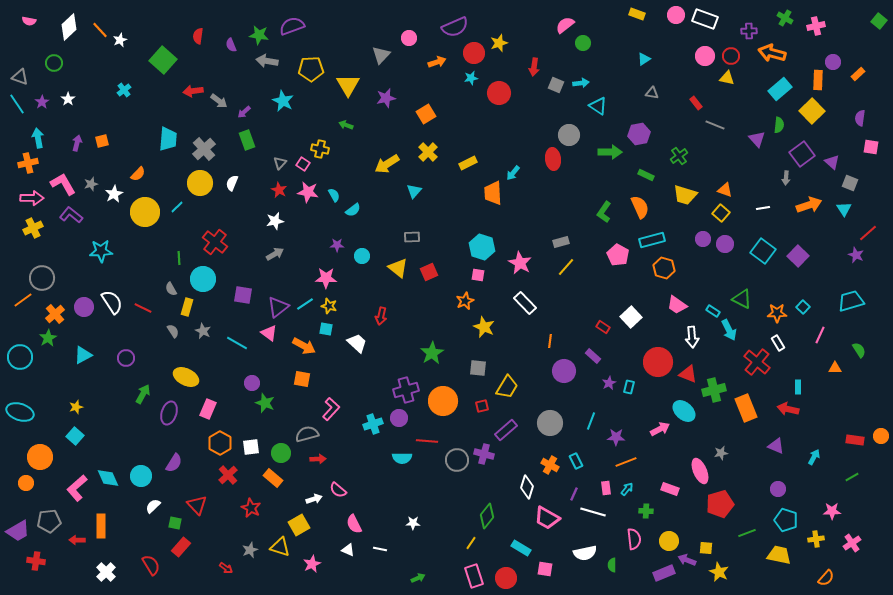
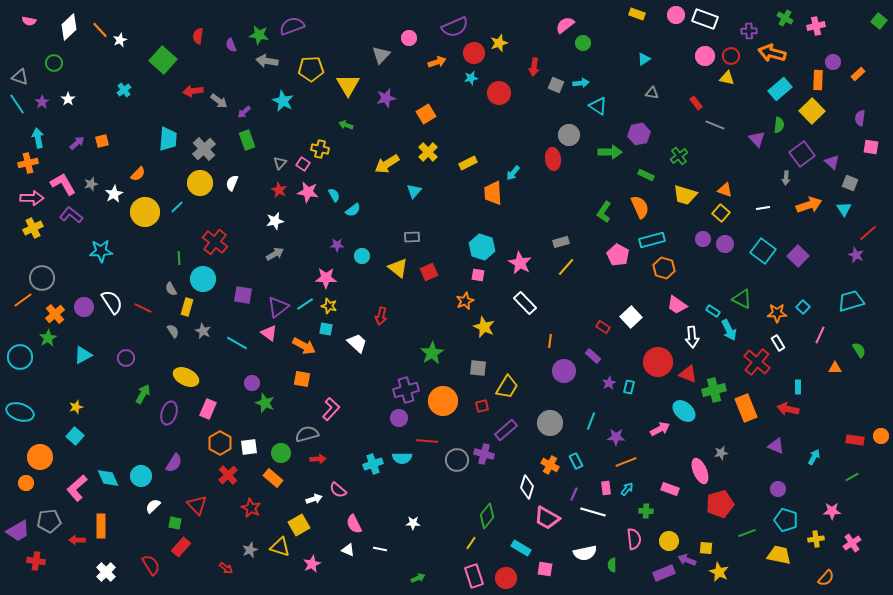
purple arrow at (77, 143): rotated 35 degrees clockwise
cyan cross at (373, 424): moved 40 px down
white square at (251, 447): moved 2 px left
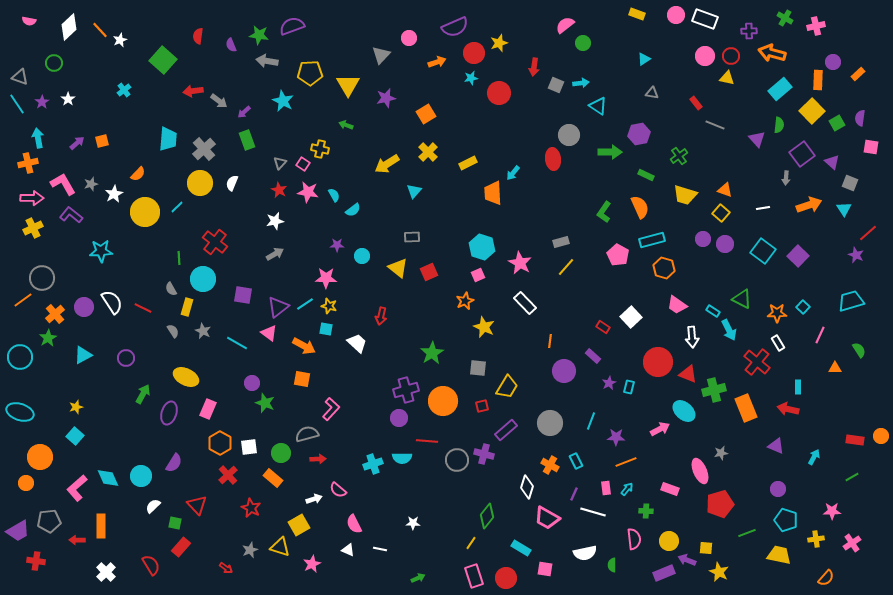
green square at (879, 21): moved 42 px left, 102 px down; rotated 21 degrees clockwise
yellow pentagon at (311, 69): moved 1 px left, 4 px down
pink square at (478, 275): rotated 32 degrees counterclockwise
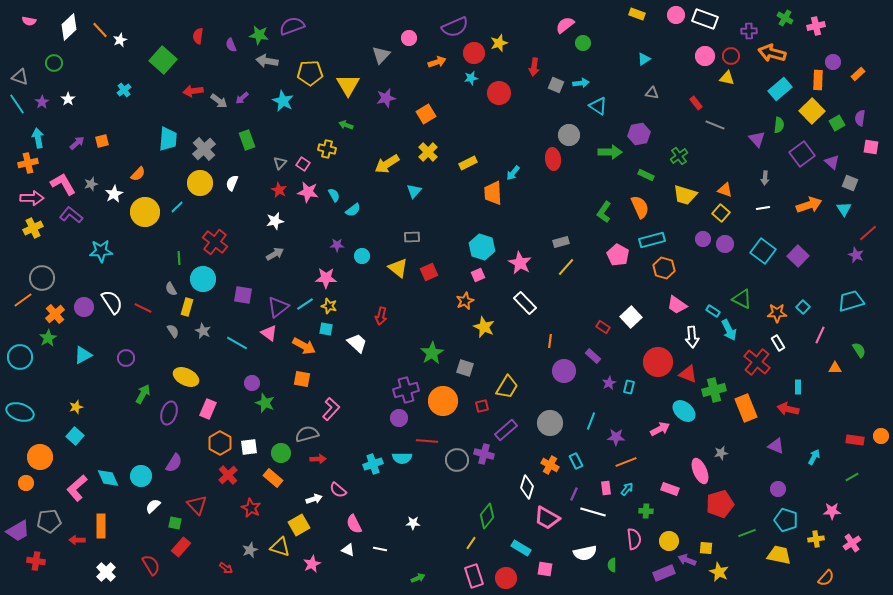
purple arrow at (244, 112): moved 2 px left, 14 px up
yellow cross at (320, 149): moved 7 px right
gray arrow at (786, 178): moved 21 px left
gray square at (478, 368): moved 13 px left; rotated 12 degrees clockwise
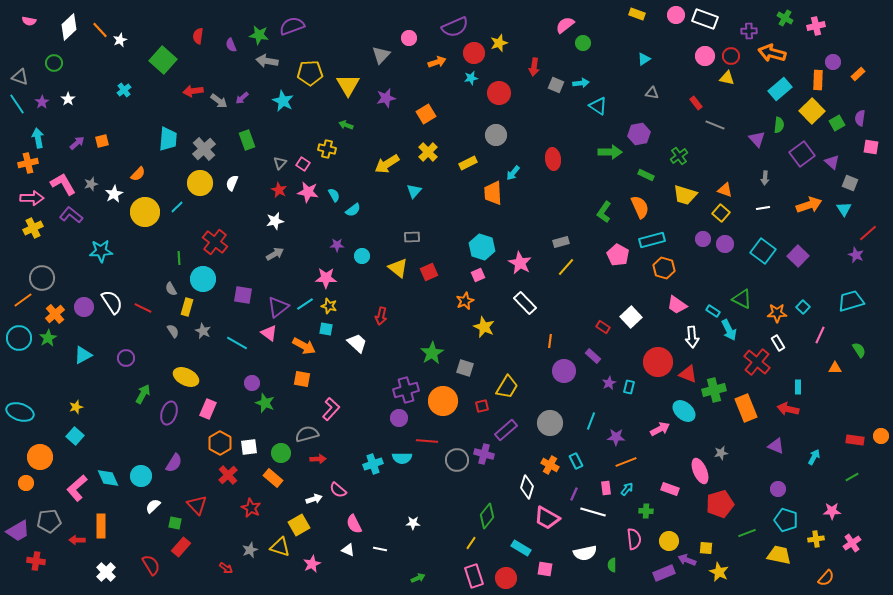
gray circle at (569, 135): moved 73 px left
cyan circle at (20, 357): moved 1 px left, 19 px up
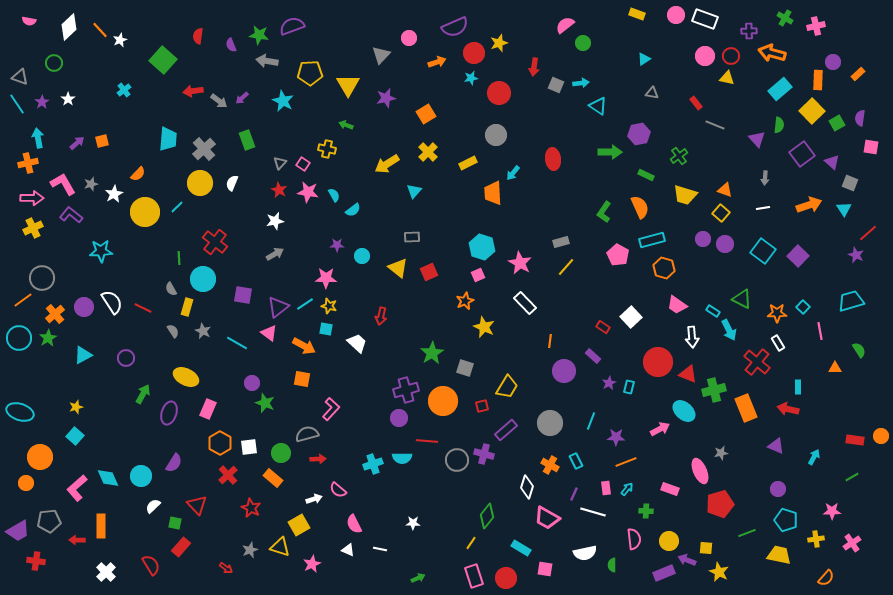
pink line at (820, 335): moved 4 px up; rotated 36 degrees counterclockwise
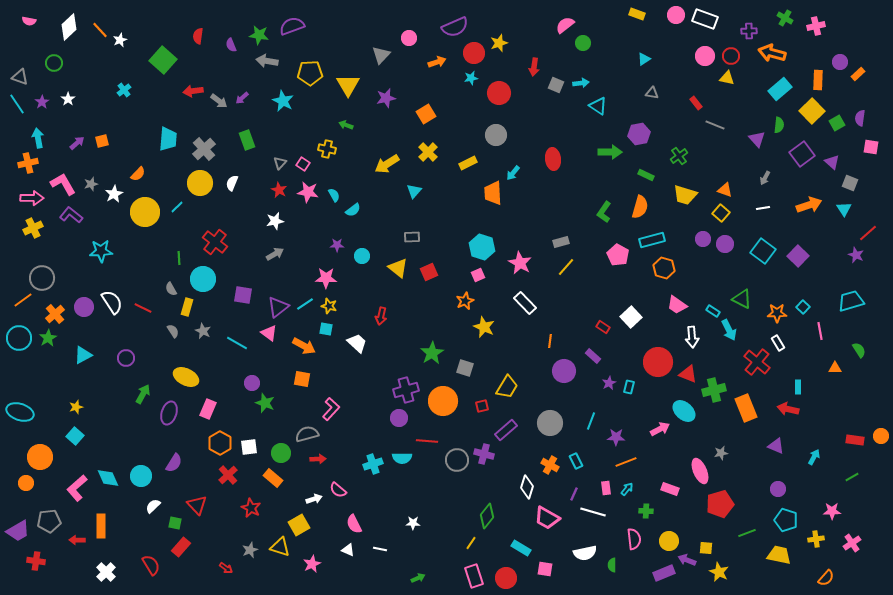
purple circle at (833, 62): moved 7 px right
gray arrow at (765, 178): rotated 24 degrees clockwise
orange semicircle at (640, 207): rotated 40 degrees clockwise
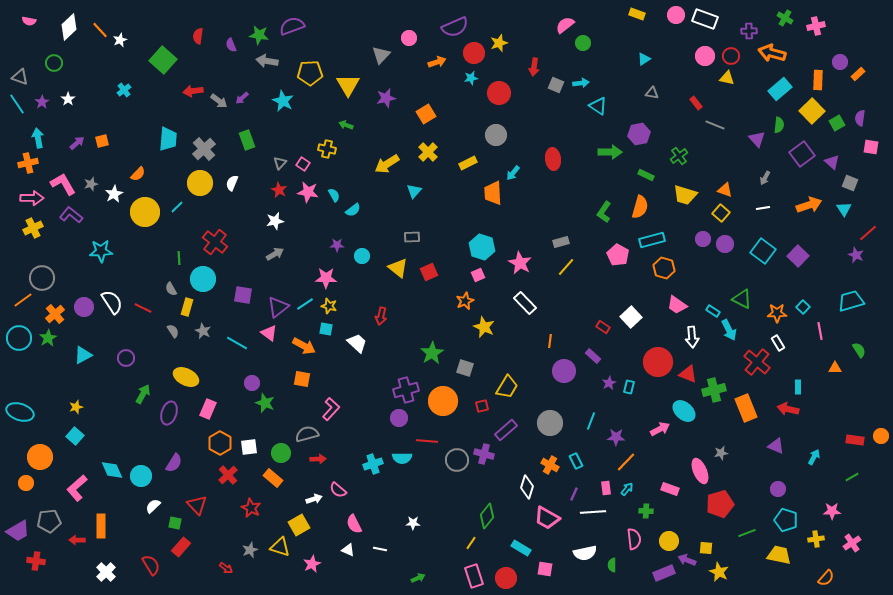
orange line at (626, 462): rotated 25 degrees counterclockwise
cyan diamond at (108, 478): moved 4 px right, 8 px up
white line at (593, 512): rotated 20 degrees counterclockwise
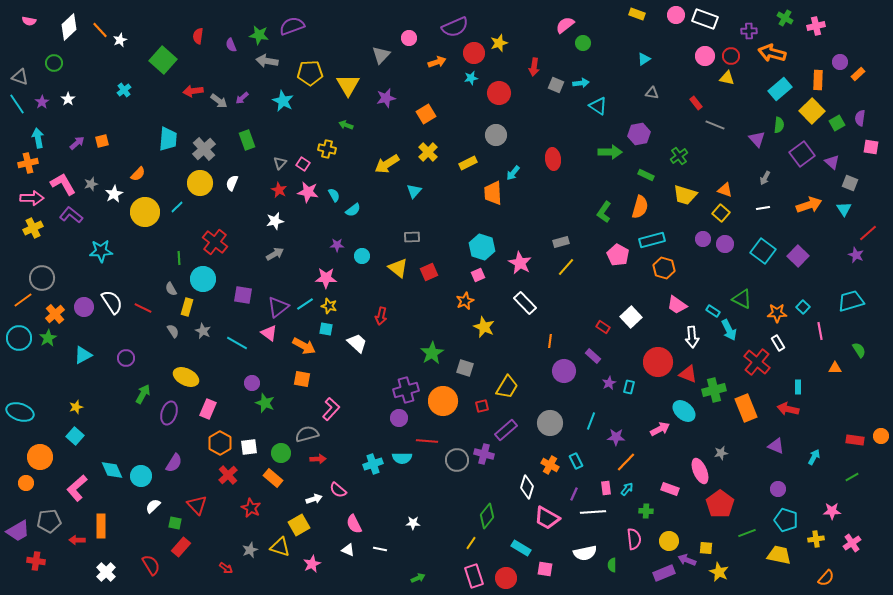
red pentagon at (720, 504): rotated 20 degrees counterclockwise
